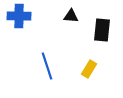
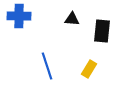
black triangle: moved 1 px right, 3 px down
black rectangle: moved 1 px down
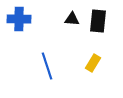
blue cross: moved 3 px down
black rectangle: moved 4 px left, 10 px up
yellow rectangle: moved 4 px right, 6 px up
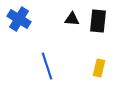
blue cross: rotated 30 degrees clockwise
yellow rectangle: moved 6 px right, 5 px down; rotated 18 degrees counterclockwise
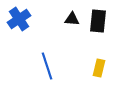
blue cross: rotated 25 degrees clockwise
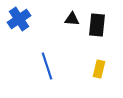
black rectangle: moved 1 px left, 4 px down
yellow rectangle: moved 1 px down
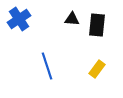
yellow rectangle: moved 2 px left; rotated 24 degrees clockwise
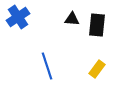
blue cross: moved 1 px left, 2 px up
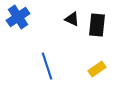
black triangle: rotated 21 degrees clockwise
yellow rectangle: rotated 18 degrees clockwise
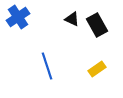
black rectangle: rotated 35 degrees counterclockwise
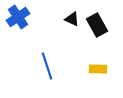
yellow rectangle: moved 1 px right; rotated 36 degrees clockwise
